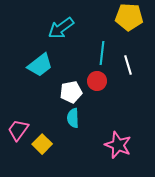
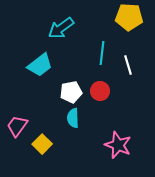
red circle: moved 3 px right, 10 px down
pink trapezoid: moved 1 px left, 4 px up
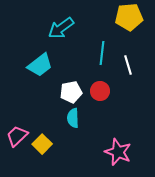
yellow pentagon: rotated 8 degrees counterclockwise
pink trapezoid: moved 10 px down; rotated 10 degrees clockwise
pink star: moved 7 px down
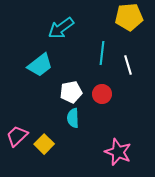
red circle: moved 2 px right, 3 px down
yellow square: moved 2 px right
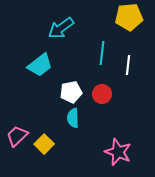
white line: rotated 24 degrees clockwise
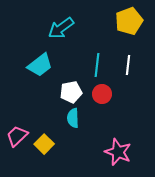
yellow pentagon: moved 4 px down; rotated 16 degrees counterclockwise
cyan line: moved 5 px left, 12 px down
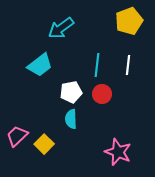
cyan semicircle: moved 2 px left, 1 px down
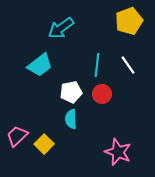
white line: rotated 42 degrees counterclockwise
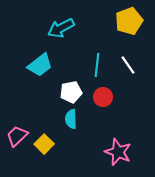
cyan arrow: rotated 8 degrees clockwise
red circle: moved 1 px right, 3 px down
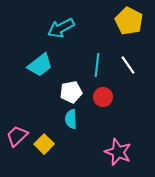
yellow pentagon: rotated 24 degrees counterclockwise
